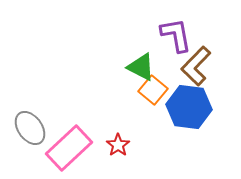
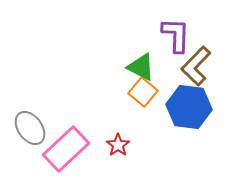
purple L-shape: rotated 12 degrees clockwise
orange square: moved 10 px left, 2 px down
pink rectangle: moved 3 px left, 1 px down
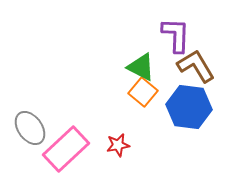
brown L-shape: rotated 105 degrees clockwise
red star: rotated 25 degrees clockwise
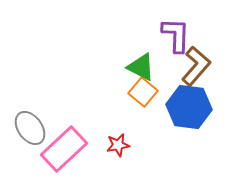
brown L-shape: rotated 72 degrees clockwise
pink rectangle: moved 2 px left
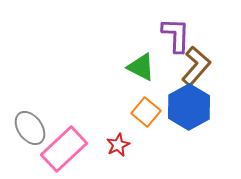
orange square: moved 3 px right, 20 px down
blue hexagon: rotated 24 degrees clockwise
red star: rotated 15 degrees counterclockwise
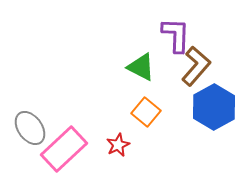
blue hexagon: moved 25 px right
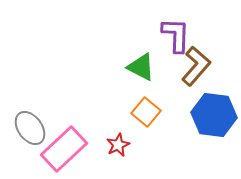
blue hexagon: moved 8 px down; rotated 24 degrees counterclockwise
